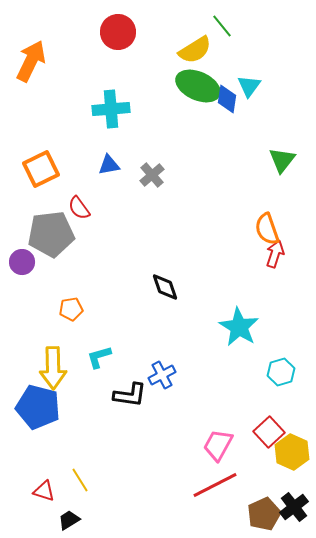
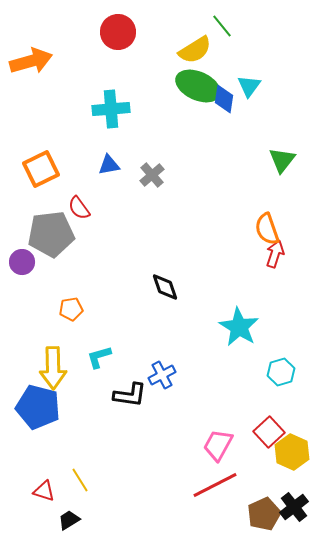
orange arrow: rotated 48 degrees clockwise
blue diamond: moved 3 px left
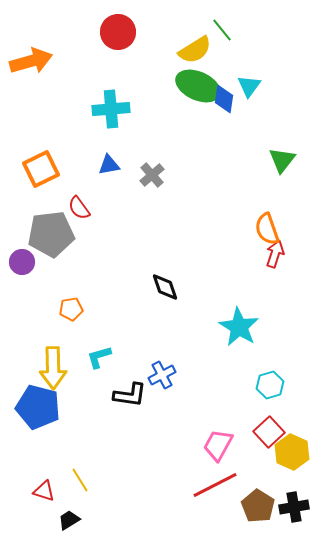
green line: moved 4 px down
cyan hexagon: moved 11 px left, 13 px down
black cross: rotated 28 degrees clockwise
brown pentagon: moved 6 px left, 8 px up; rotated 16 degrees counterclockwise
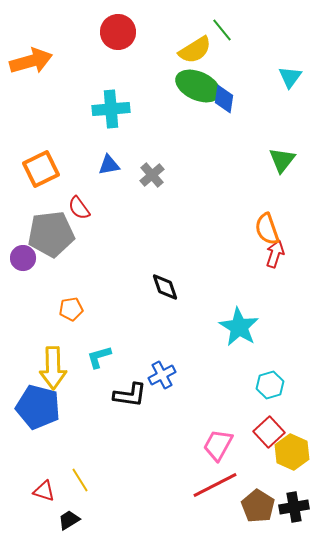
cyan triangle: moved 41 px right, 9 px up
purple circle: moved 1 px right, 4 px up
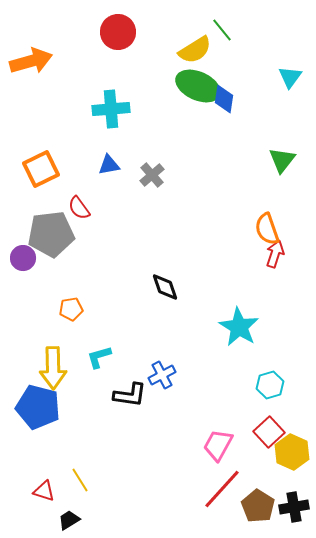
red line: moved 7 px right, 4 px down; rotated 21 degrees counterclockwise
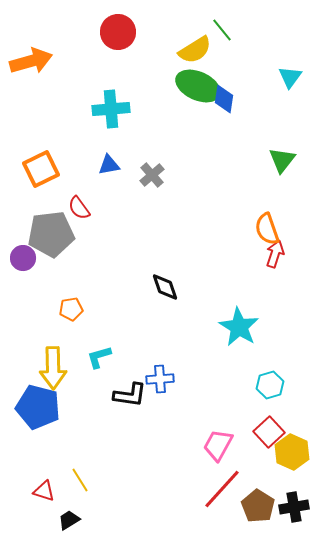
blue cross: moved 2 px left, 4 px down; rotated 24 degrees clockwise
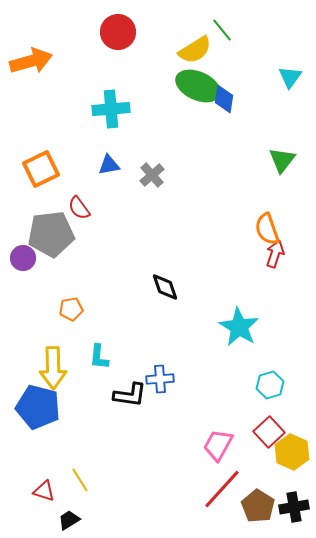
cyan L-shape: rotated 68 degrees counterclockwise
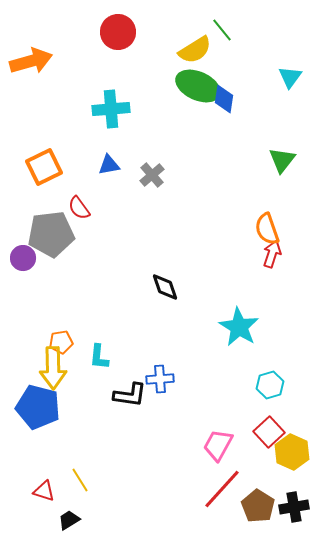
orange square: moved 3 px right, 2 px up
red arrow: moved 3 px left
orange pentagon: moved 10 px left, 33 px down
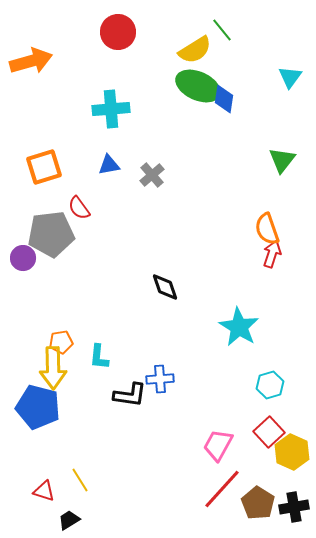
orange square: rotated 9 degrees clockwise
brown pentagon: moved 3 px up
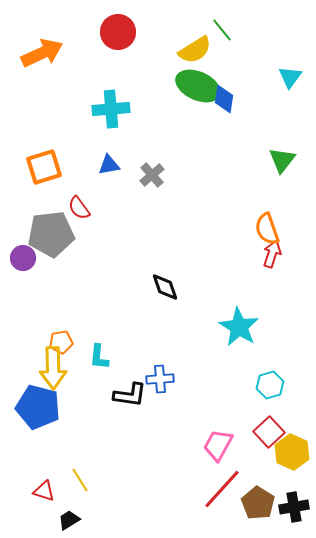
orange arrow: moved 11 px right, 8 px up; rotated 9 degrees counterclockwise
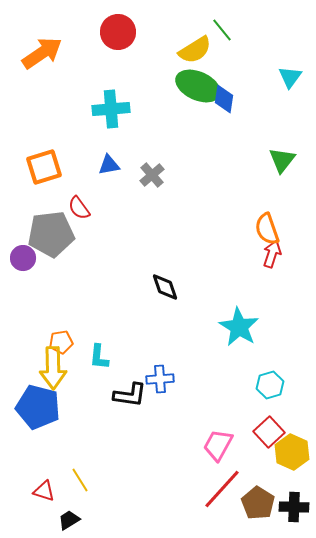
orange arrow: rotated 9 degrees counterclockwise
black cross: rotated 12 degrees clockwise
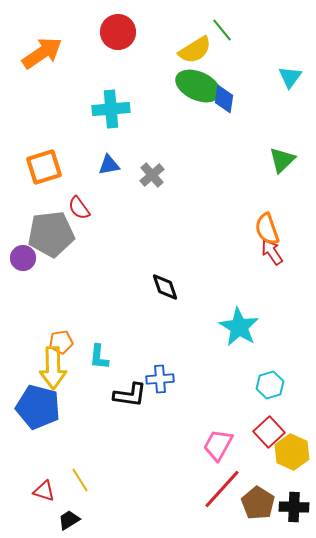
green triangle: rotated 8 degrees clockwise
red arrow: moved 2 px up; rotated 52 degrees counterclockwise
